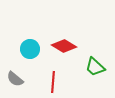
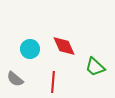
red diamond: rotated 35 degrees clockwise
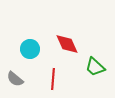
red diamond: moved 3 px right, 2 px up
red line: moved 3 px up
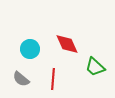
gray semicircle: moved 6 px right
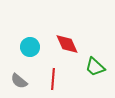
cyan circle: moved 2 px up
gray semicircle: moved 2 px left, 2 px down
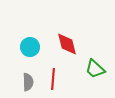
red diamond: rotated 10 degrees clockwise
green trapezoid: moved 2 px down
gray semicircle: moved 9 px right, 1 px down; rotated 132 degrees counterclockwise
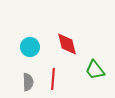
green trapezoid: moved 1 px down; rotated 10 degrees clockwise
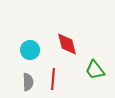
cyan circle: moved 3 px down
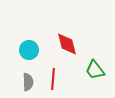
cyan circle: moved 1 px left
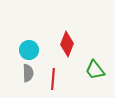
red diamond: rotated 35 degrees clockwise
gray semicircle: moved 9 px up
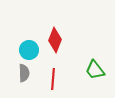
red diamond: moved 12 px left, 4 px up
gray semicircle: moved 4 px left
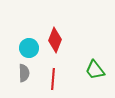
cyan circle: moved 2 px up
